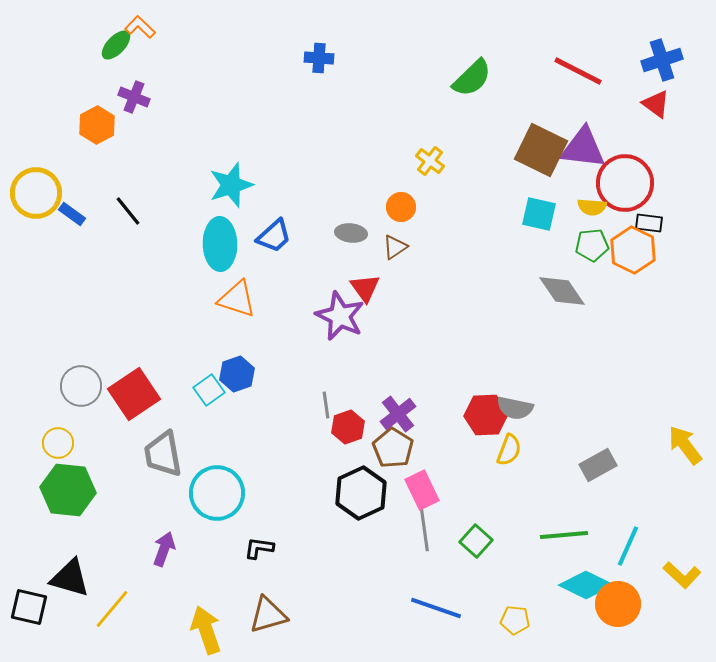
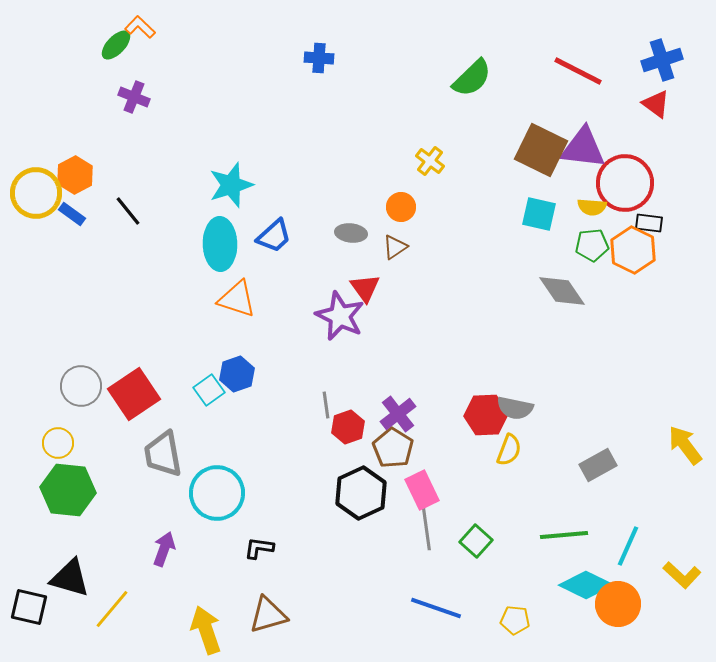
orange hexagon at (97, 125): moved 22 px left, 50 px down
gray line at (424, 527): moved 2 px right, 1 px up
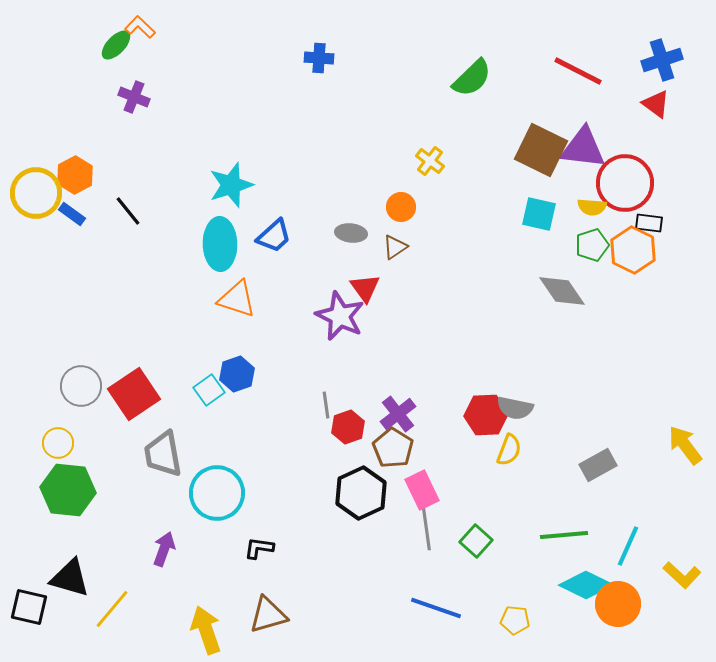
green pentagon at (592, 245): rotated 12 degrees counterclockwise
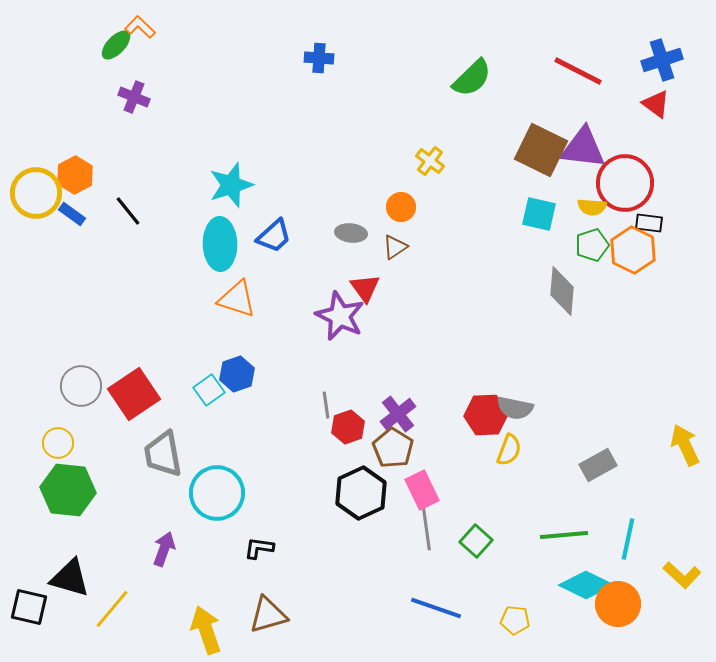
gray diamond at (562, 291): rotated 39 degrees clockwise
yellow arrow at (685, 445): rotated 12 degrees clockwise
cyan line at (628, 546): moved 7 px up; rotated 12 degrees counterclockwise
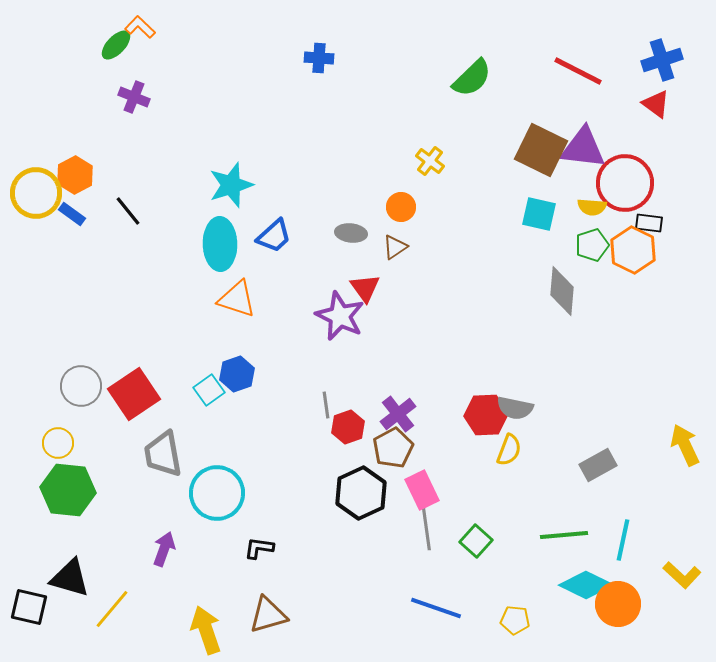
brown pentagon at (393, 448): rotated 12 degrees clockwise
cyan line at (628, 539): moved 5 px left, 1 px down
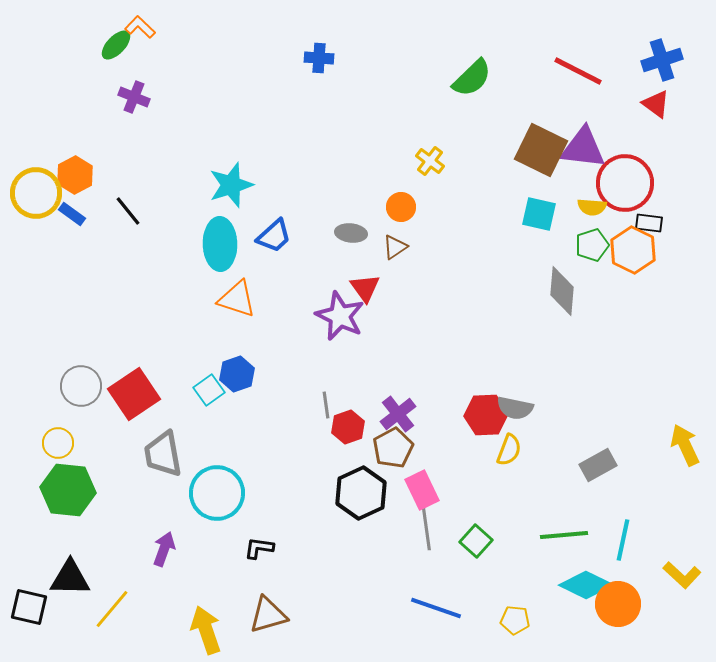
black triangle at (70, 578): rotated 15 degrees counterclockwise
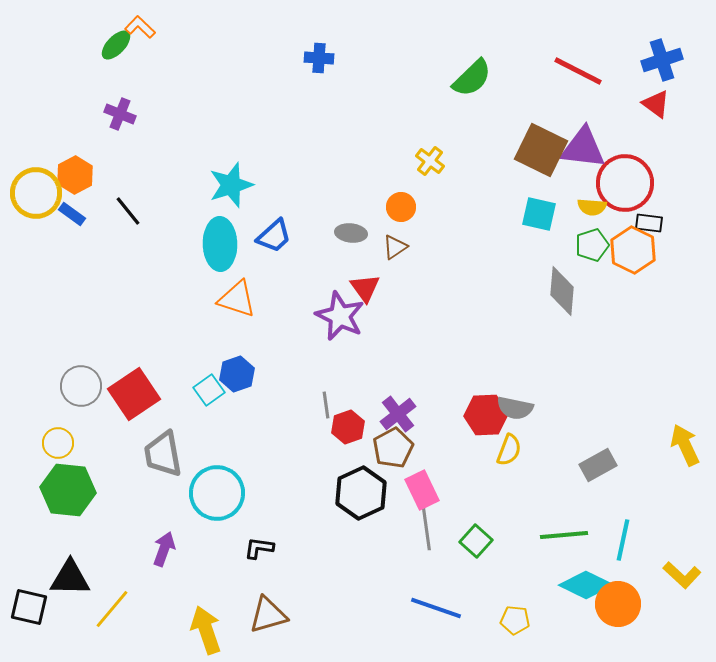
purple cross at (134, 97): moved 14 px left, 17 px down
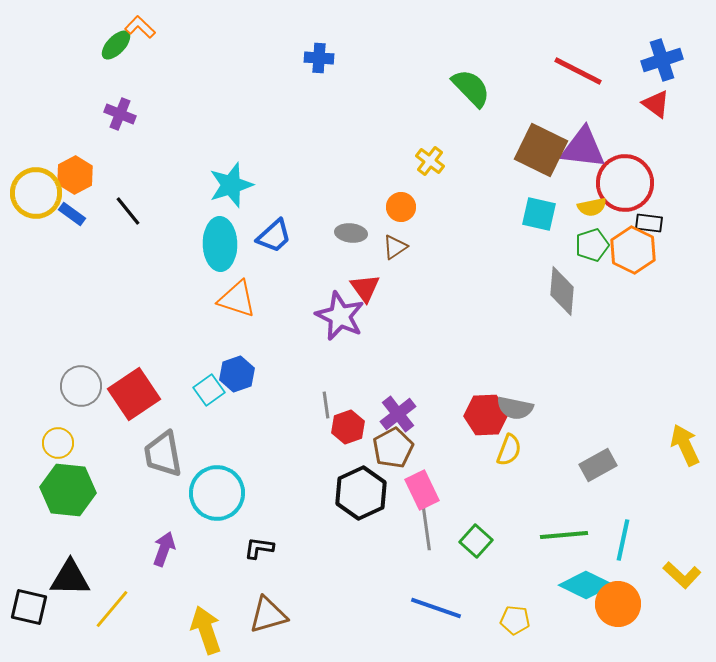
green semicircle at (472, 78): moved 1 px left, 10 px down; rotated 90 degrees counterclockwise
yellow semicircle at (592, 207): rotated 16 degrees counterclockwise
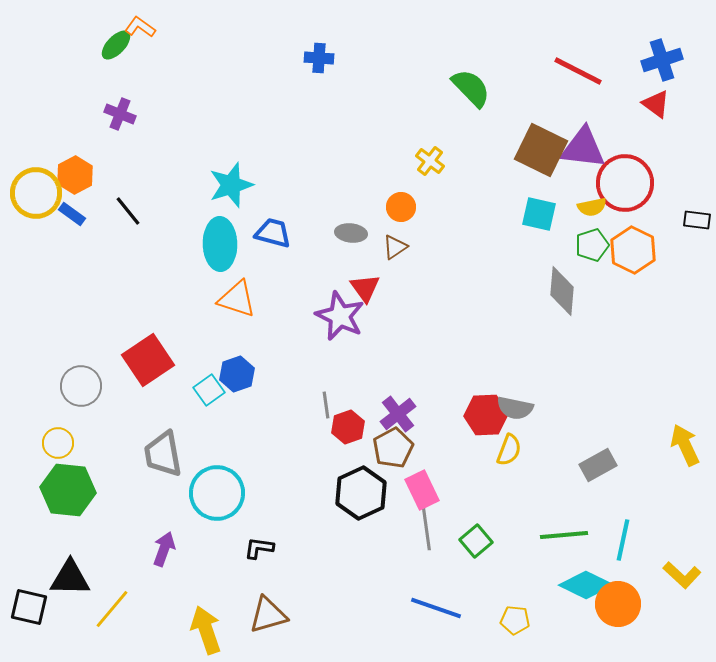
orange L-shape at (140, 27): rotated 8 degrees counterclockwise
black rectangle at (649, 223): moved 48 px right, 3 px up
blue trapezoid at (274, 236): moved 1 px left, 3 px up; rotated 123 degrees counterclockwise
red square at (134, 394): moved 14 px right, 34 px up
green square at (476, 541): rotated 8 degrees clockwise
